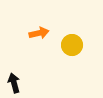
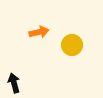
orange arrow: moved 1 px up
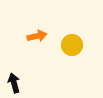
orange arrow: moved 2 px left, 4 px down
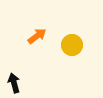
orange arrow: rotated 24 degrees counterclockwise
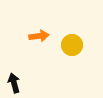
orange arrow: moved 2 px right; rotated 30 degrees clockwise
